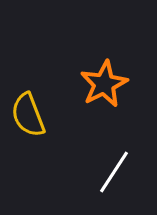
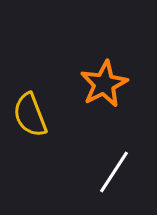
yellow semicircle: moved 2 px right
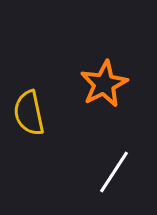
yellow semicircle: moved 1 px left, 2 px up; rotated 9 degrees clockwise
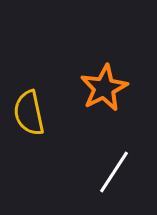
orange star: moved 4 px down
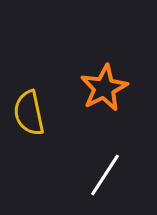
white line: moved 9 px left, 3 px down
